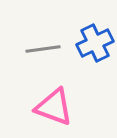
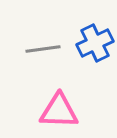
pink triangle: moved 5 px right, 4 px down; rotated 18 degrees counterclockwise
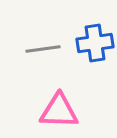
blue cross: rotated 18 degrees clockwise
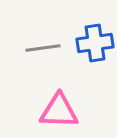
gray line: moved 1 px up
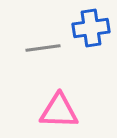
blue cross: moved 4 px left, 15 px up
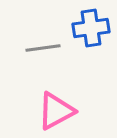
pink triangle: moved 3 px left; rotated 30 degrees counterclockwise
